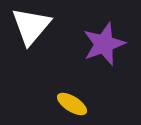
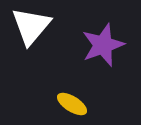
purple star: moved 1 px left, 1 px down
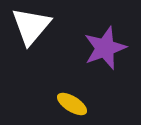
purple star: moved 2 px right, 3 px down
